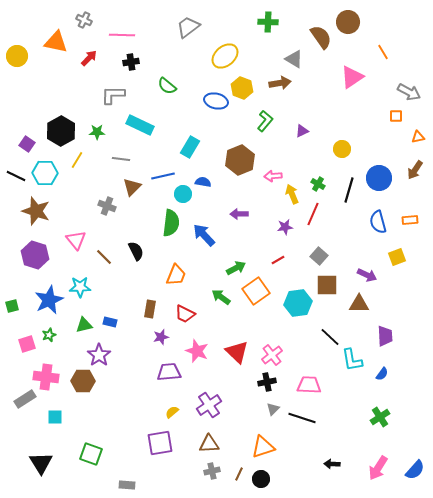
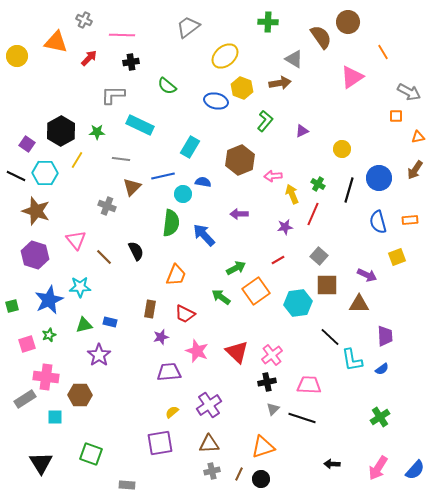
blue semicircle at (382, 374): moved 5 px up; rotated 16 degrees clockwise
brown hexagon at (83, 381): moved 3 px left, 14 px down
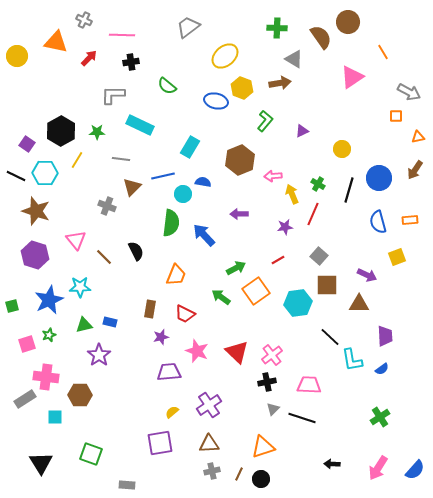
green cross at (268, 22): moved 9 px right, 6 px down
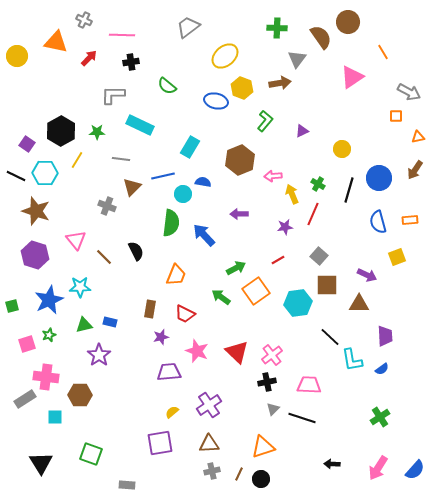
gray triangle at (294, 59): moved 3 px right; rotated 36 degrees clockwise
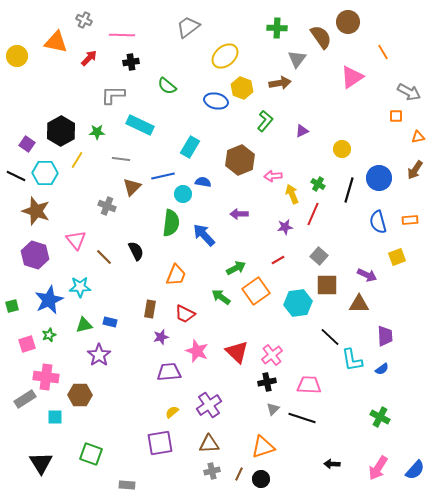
green cross at (380, 417): rotated 30 degrees counterclockwise
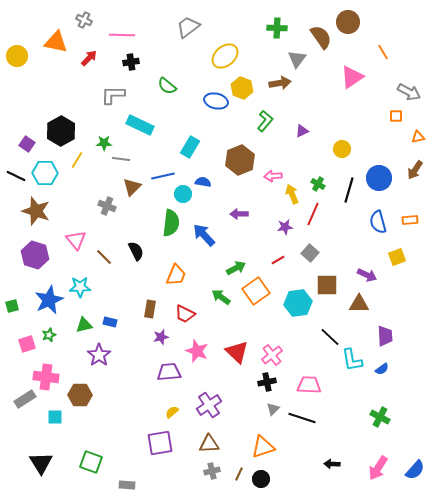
green star at (97, 132): moved 7 px right, 11 px down
gray square at (319, 256): moved 9 px left, 3 px up
green square at (91, 454): moved 8 px down
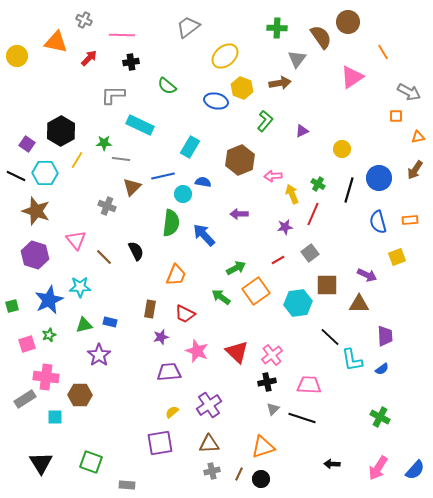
gray square at (310, 253): rotated 12 degrees clockwise
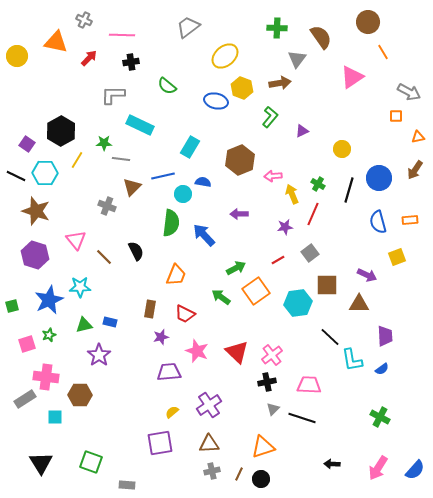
brown circle at (348, 22): moved 20 px right
green L-shape at (265, 121): moved 5 px right, 4 px up
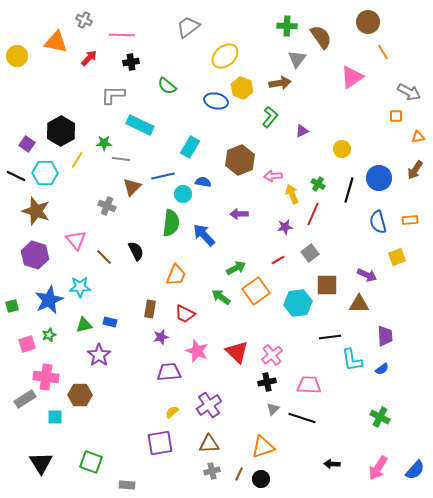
green cross at (277, 28): moved 10 px right, 2 px up
black line at (330, 337): rotated 50 degrees counterclockwise
